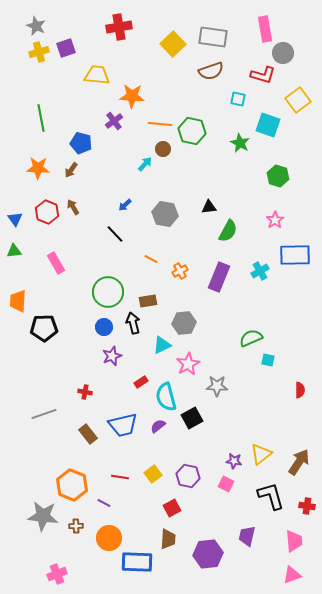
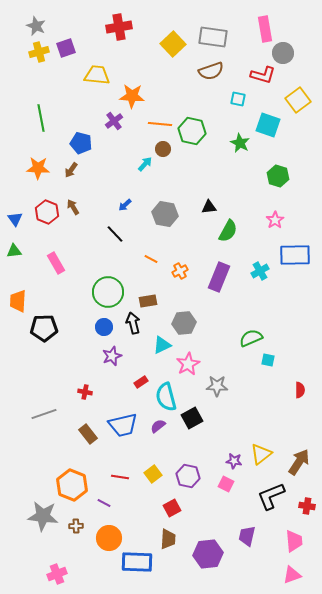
black L-shape at (271, 496): rotated 96 degrees counterclockwise
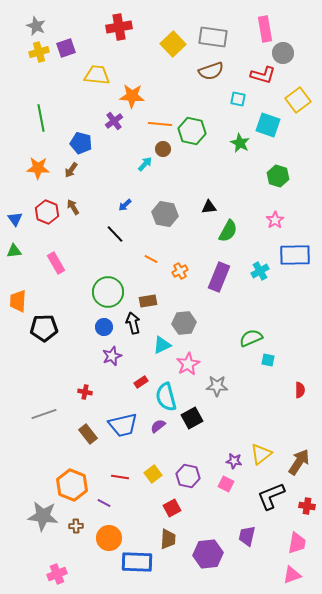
pink trapezoid at (294, 541): moved 3 px right, 2 px down; rotated 15 degrees clockwise
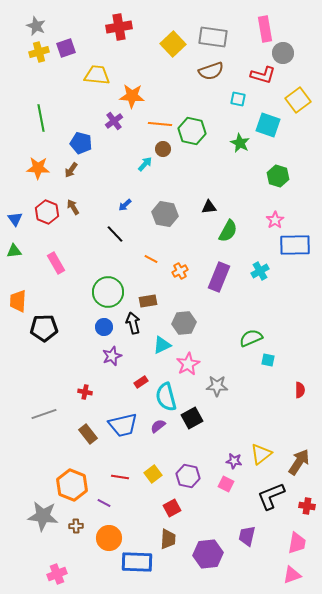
blue rectangle at (295, 255): moved 10 px up
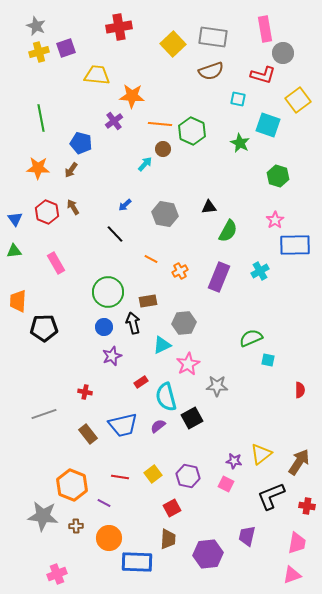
green hexagon at (192, 131): rotated 12 degrees clockwise
